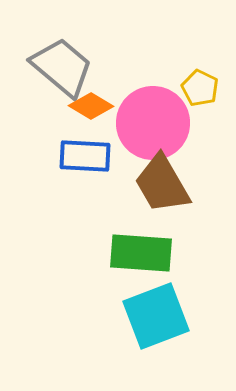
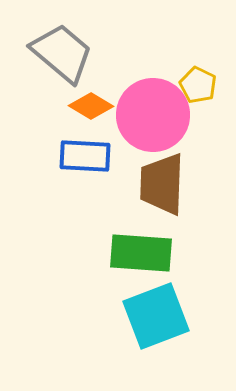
gray trapezoid: moved 14 px up
yellow pentagon: moved 2 px left, 3 px up
pink circle: moved 8 px up
brown trapezoid: rotated 32 degrees clockwise
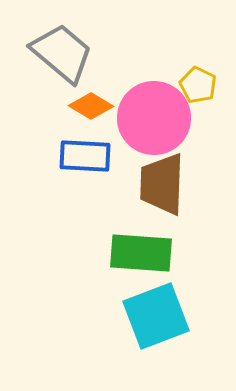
pink circle: moved 1 px right, 3 px down
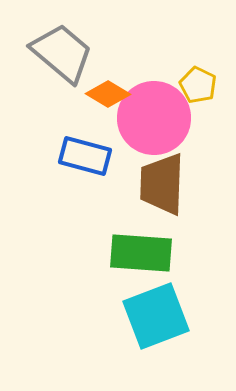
orange diamond: moved 17 px right, 12 px up
blue rectangle: rotated 12 degrees clockwise
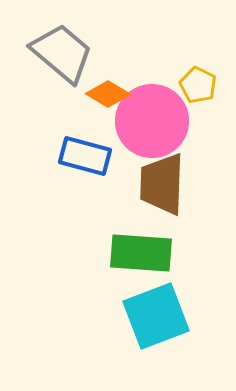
pink circle: moved 2 px left, 3 px down
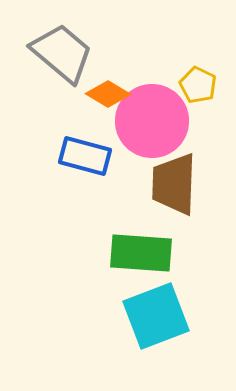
brown trapezoid: moved 12 px right
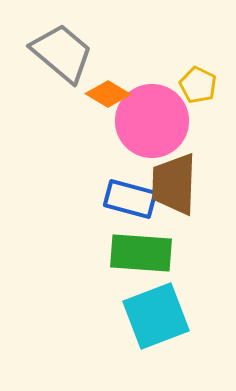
blue rectangle: moved 45 px right, 43 px down
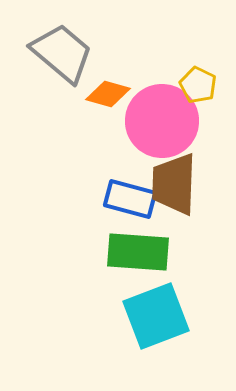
orange diamond: rotated 15 degrees counterclockwise
pink circle: moved 10 px right
green rectangle: moved 3 px left, 1 px up
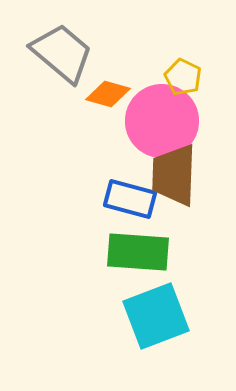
yellow pentagon: moved 15 px left, 8 px up
brown trapezoid: moved 9 px up
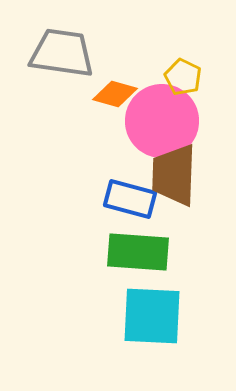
gray trapezoid: rotated 32 degrees counterclockwise
orange diamond: moved 7 px right
cyan square: moved 4 px left; rotated 24 degrees clockwise
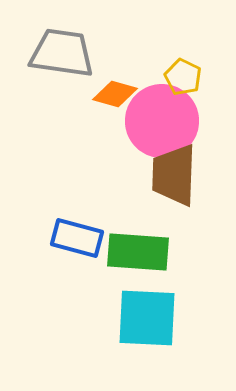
blue rectangle: moved 53 px left, 39 px down
cyan square: moved 5 px left, 2 px down
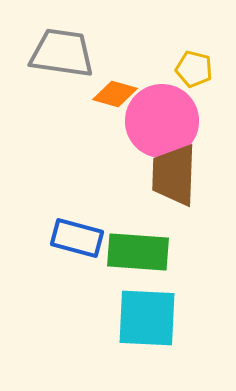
yellow pentagon: moved 11 px right, 8 px up; rotated 12 degrees counterclockwise
